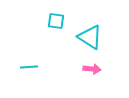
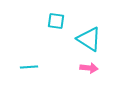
cyan triangle: moved 1 px left, 2 px down
pink arrow: moved 3 px left, 1 px up
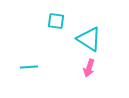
pink arrow: rotated 102 degrees clockwise
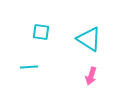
cyan square: moved 15 px left, 11 px down
pink arrow: moved 2 px right, 8 px down
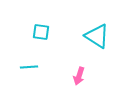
cyan triangle: moved 8 px right, 3 px up
pink arrow: moved 12 px left
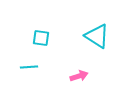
cyan square: moved 6 px down
pink arrow: rotated 126 degrees counterclockwise
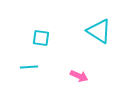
cyan triangle: moved 2 px right, 5 px up
pink arrow: rotated 42 degrees clockwise
